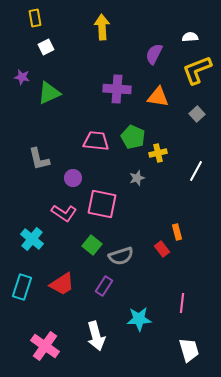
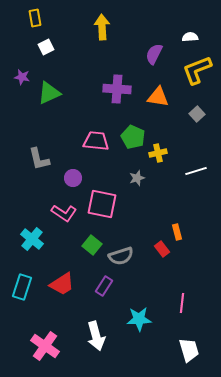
white line: rotated 45 degrees clockwise
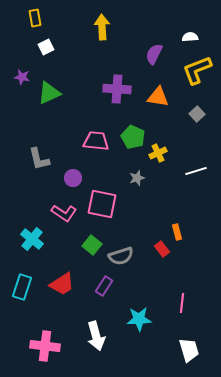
yellow cross: rotated 12 degrees counterclockwise
pink cross: rotated 28 degrees counterclockwise
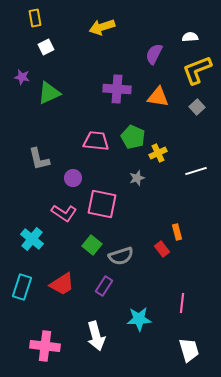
yellow arrow: rotated 105 degrees counterclockwise
gray square: moved 7 px up
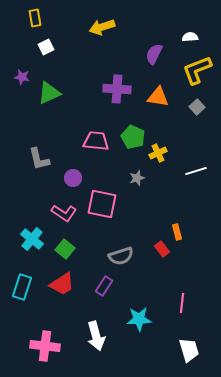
green square: moved 27 px left, 4 px down
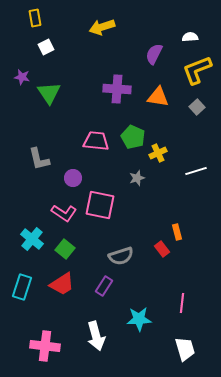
green triangle: rotated 40 degrees counterclockwise
pink square: moved 2 px left, 1 px down
white trapezoid: moved 4 px left, 1 px up
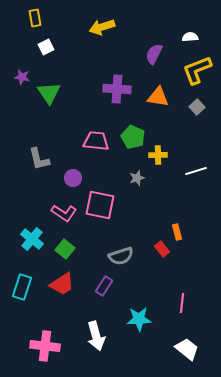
yellow cross: moved 2 px down; rotated 24 degrees clockwise
white trapezoid: moved 2 px right; rotated 35 degrees counterclockwise
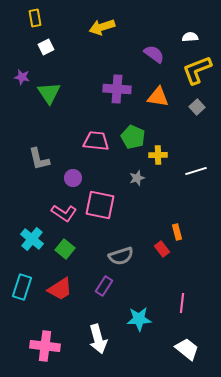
purple semicircle: rotated 100 degrees clockwise
red trapezoid: moved 2 px left, 5 px down
white arrow: moved 2 px right, 3 px down
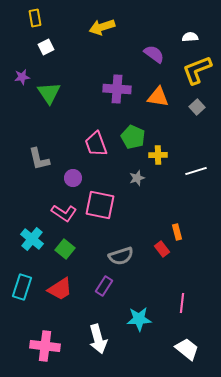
purple star: rotated 21 degrees counterclockwise
pink trapezoid: moved 3 px down; rotated 116 degrees counterclockwise
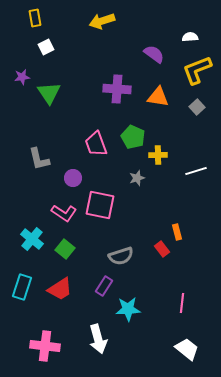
yellow arrow: moved 6 px up
cyan star: moved 11 px left, 10 px up
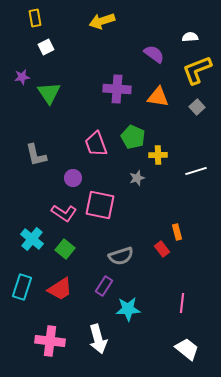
gray L-shape: moved 3 px left, 4 px up
pink cross: moved 5 px right, 5 px up
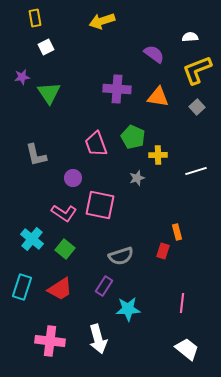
red rectangle: moved 1 px right, 2 px down; rotated 56 degrees clockwise
